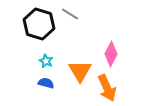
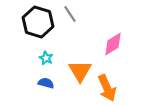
gray line: rotated 24 degrees clockwise
black hexagon: moved 1 px left, 2 px up
pink diamond: moved 2 px right, 10 px up; rotated 30 degrees clockwise
cyan star: moved 3 px up
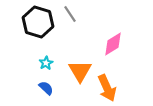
cyan star: moved 5 px down; rotated 16 degrees clockwise
blue semicircle: moved 5 px down; rotated 28 degrees clockwise
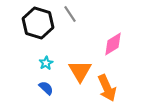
black hexagon: moved 1 px down
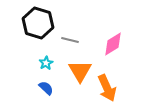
gray line: moved 26 px down; rotated 42 degrees counterclockwise
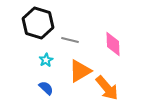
pink diamond: rotated 60 degrees counterclockwise
cyan star: moved 3 px up
orange triangle: rotated 30 degrees clockwise
orange arrow: rotated 16 degrees counterclockwise
